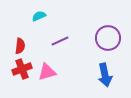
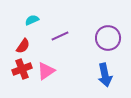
cyan semicircle: moved 7 px left, 4 px down
purple line: moved 5 px up
red semicircle: moved 3 px right; rotated 28 degrees clockwise
pink triangle: moved 1 px left, 1 px up; rotated 18 degrees counterclockwise
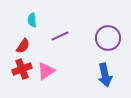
cyan semicircle: rotated 72 degrees counterclockwise
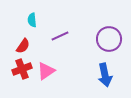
purple circle: moved 1 px right, 1 px down
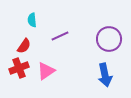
red semicircle: moved 1 px right
red cross: moved 3 px left, 1 px up
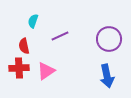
cyan semicircle: moved 1 px right, 1 px down; rotated 24 degrees clockwise
red semicircle: rotated 133 degrees clockwise
red cross: rotated 18 degrees clockwise
blue arrow: moved 2 px right, 1 px down
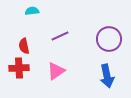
cyan semicircle: moved 1 px left, 10 px up; rotated 64 degrees clockwise
pink triangle: moved 10 px right
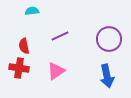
red cross: rotated 12 degrees clockwise
